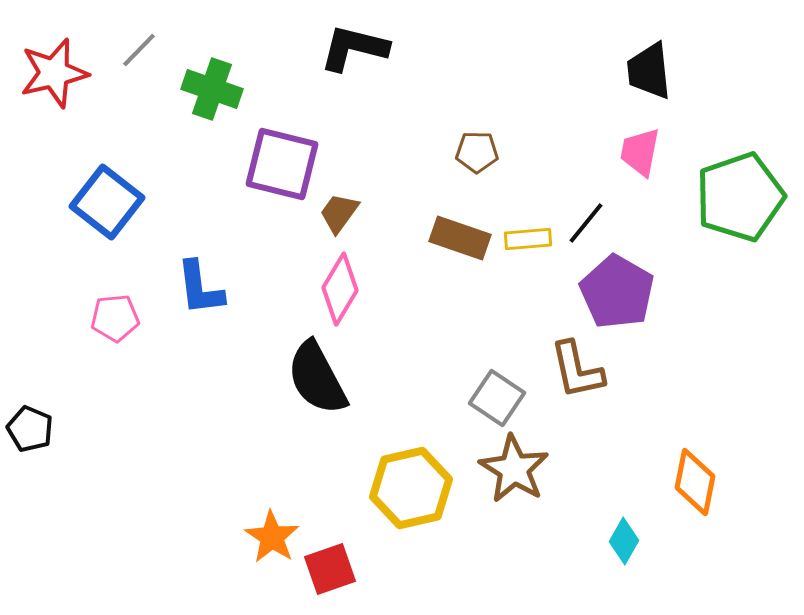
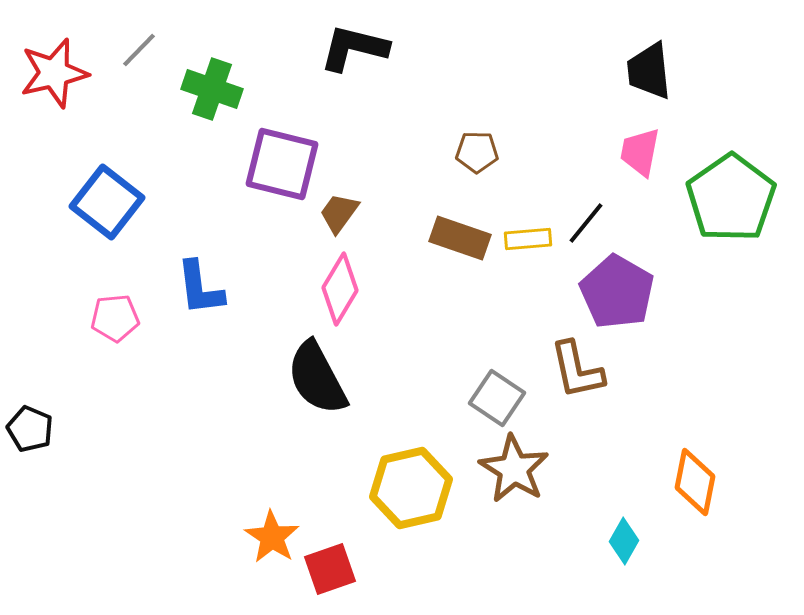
green pentagon: moved 9 px left, 1 px down; rotated 16 degrees counterclockwise
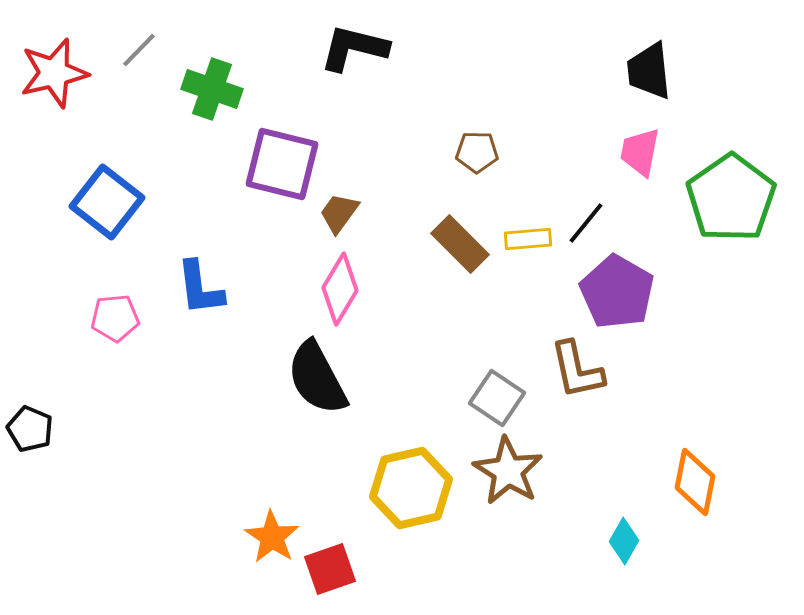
brown rectangle: moved 6 px down; rotated 26 degrees clockwise
brown star: moved 6 px left, 2 px down
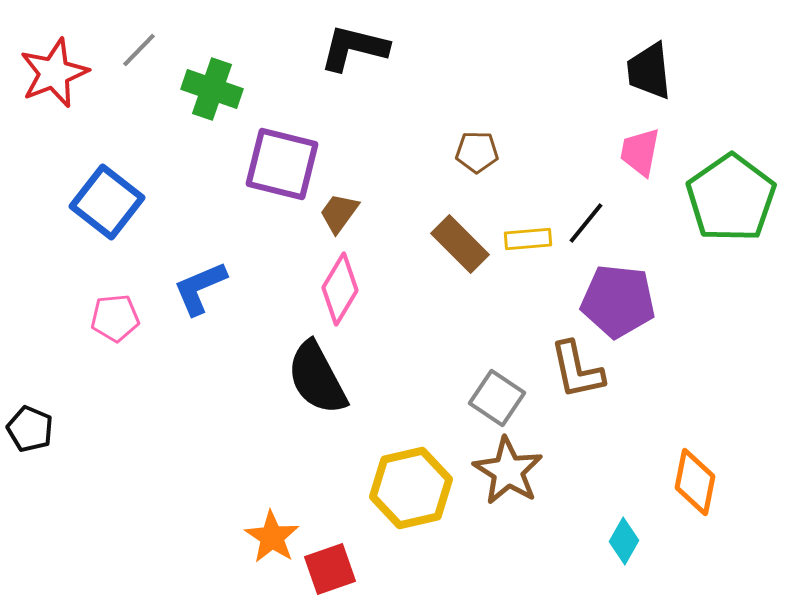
red star: rotated 8 degrees counterclockwise
blue L-shape: rotated 74 degrees clockwise
purple pentagon: moved 1 px right, 9 px down; rotated 24 degrees counterclockwise
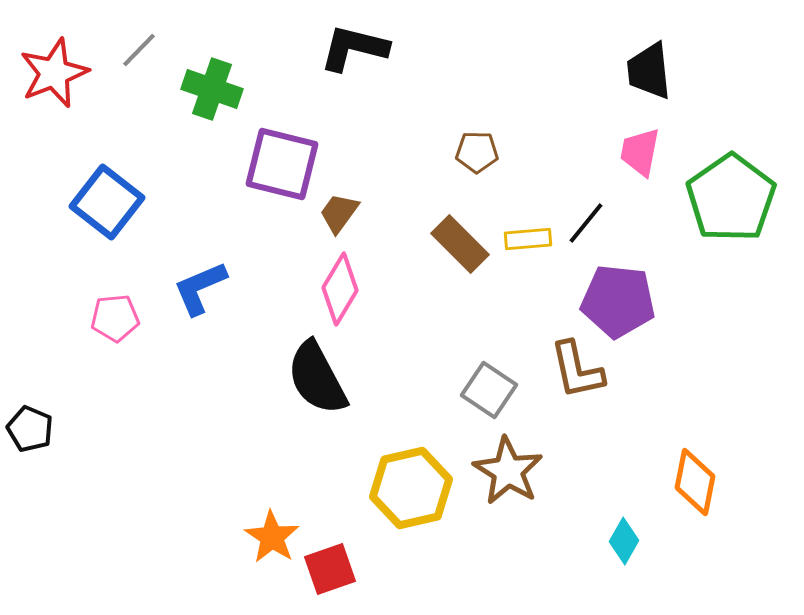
gray square: moved 8 px left, 8 px up
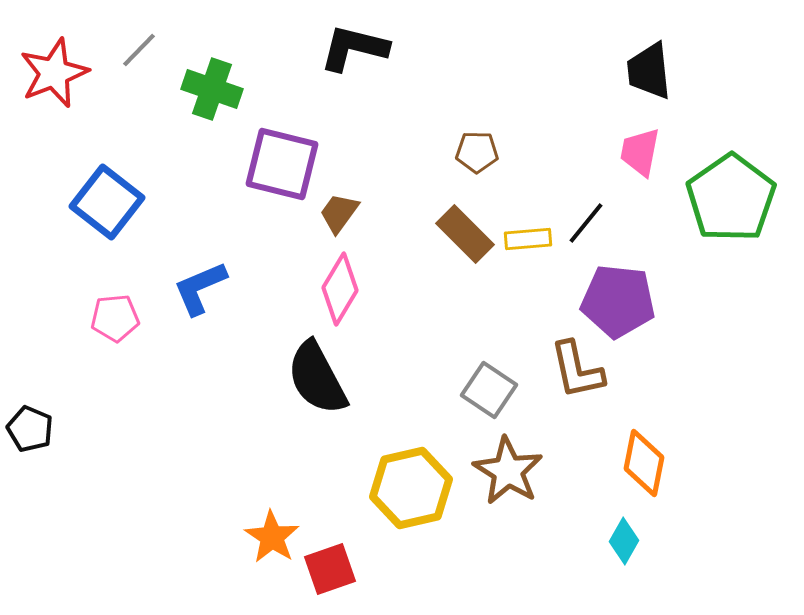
brown rectangle: moved 5 px right, 10 px up
orange diamond: moved 51 px left, 19 px up
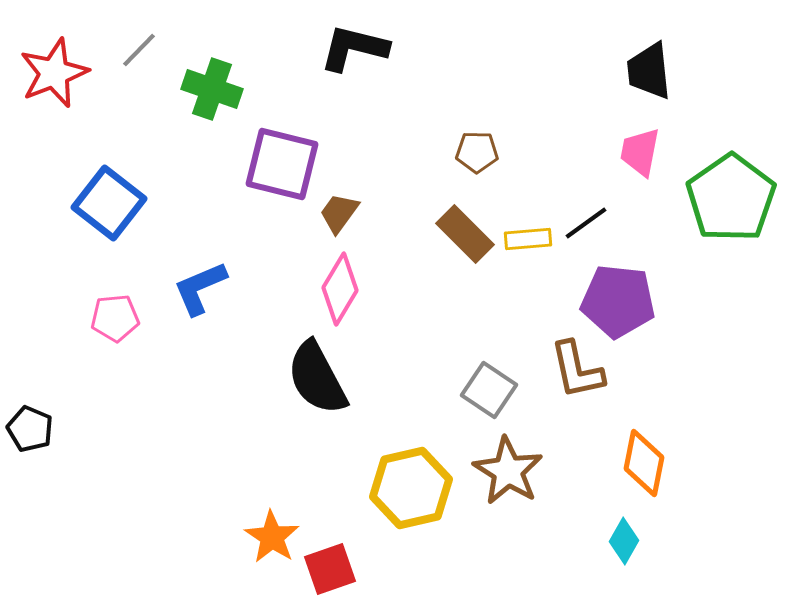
blue square: moved 2 px right, 1 px down
black line: rotated 15 degrees clockwise
